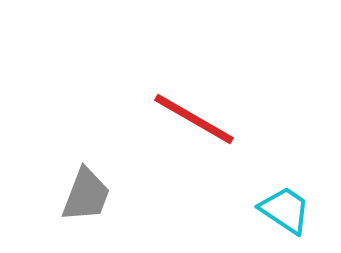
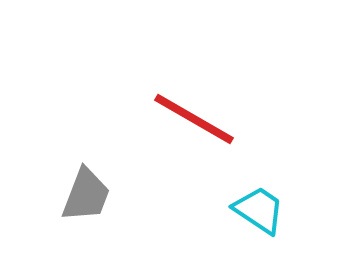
cyan trapezoid: moved 26 px left
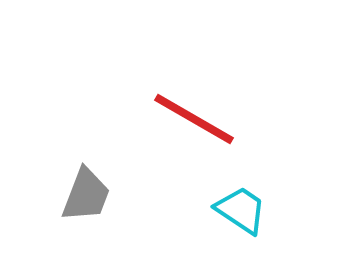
cyan trapezoid: moved 18 px left
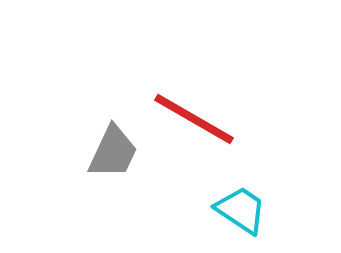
gray trapezoid: moved 27 px right, 43 px up; rotated 4 degrees clockwise
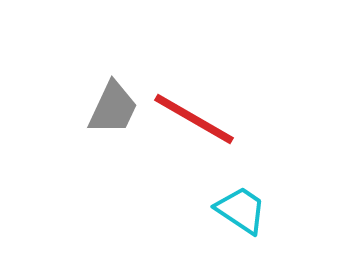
gray trapezoid: moved 44 px up
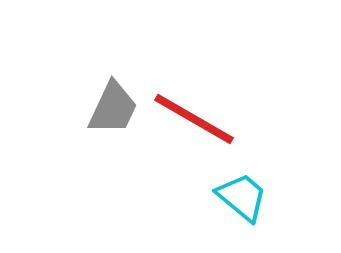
cyan trapezoid: moved 1 px right, 13 px up; rotated 6 degrees clockwise
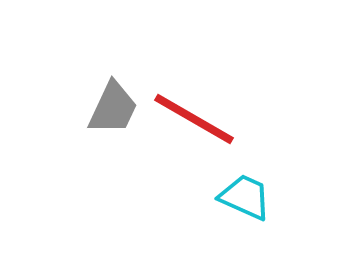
cyan trapezoid: moved 3 px right; rotated 16 degrees counterclockwise
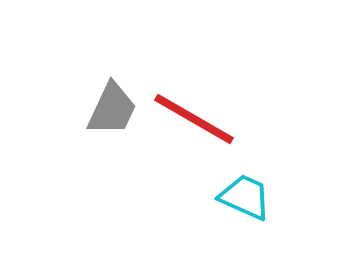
gray trapezoid: moved 1 px left, 1 px down
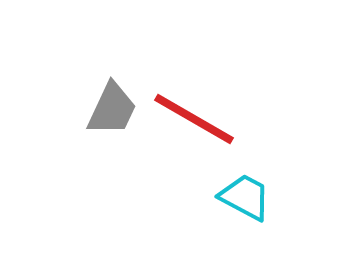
cyan trapezoid: rotated 4 degrees clockwise
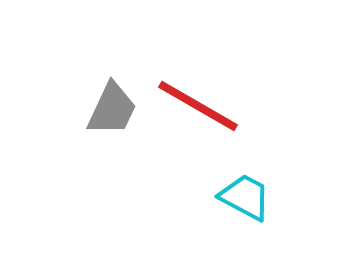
red line: moved 4 px right, 13 px up
